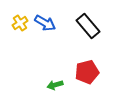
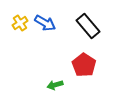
red pentagon: moved 3 px left, 7 px up; rotated 25 degrees counterclockwise
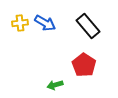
yellow cross: rotated 28 degrees clockwise
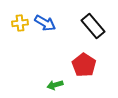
black rectangle: moved 5 px right
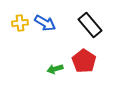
black rectangle: moved 3 px left, 1 px up
red pentagon: moved 4 px up
green arrow: moved 16 px up
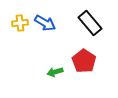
black rectangle: moved 2 px up
green arrow: moved 3 px down
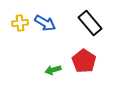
green arrow: moved 2 px left, 2 px up
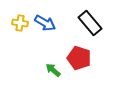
yellow cross: rotated 14 degrees clockwise
red pentagon: moved 5 px left, 3 px up; rotated 15 degrees counterclockwise
green arrow: rotated 56 degrees clockwise
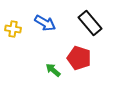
yellow cross: moved 7 px left, 6 px down
